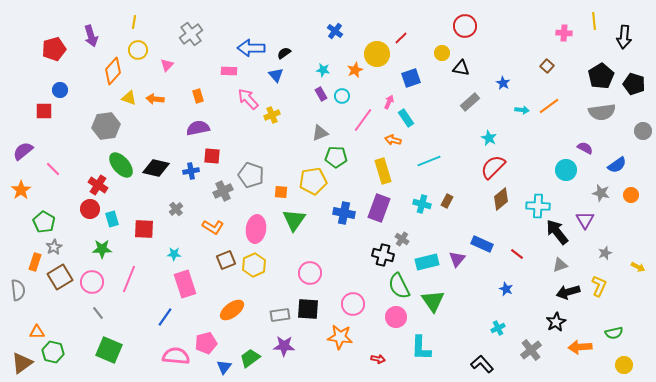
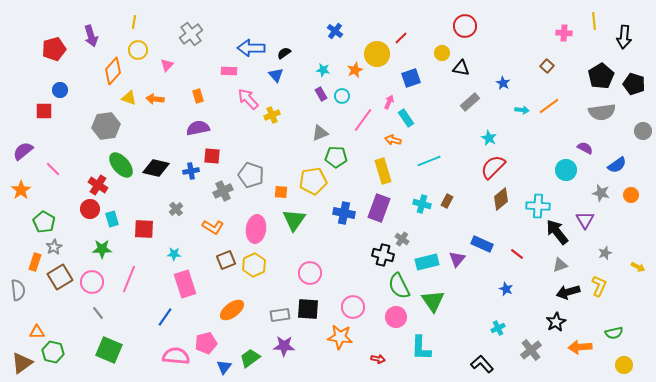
pink circle at (353, 304): moved 3 px down
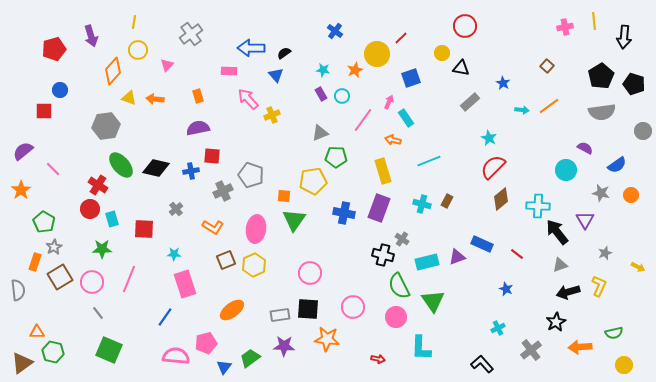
pink cross at (564, 33): moved 1 px right, 6 px up; rotated 14 degrees counterclockwise
orange square at (281, 192): moved 3 px right, 4 px down
purple triangle at (457, 259): moved 2 px up; rotated 30 degrees clockwise
orange star at (340, 337): moved 13 px left, 2 px down
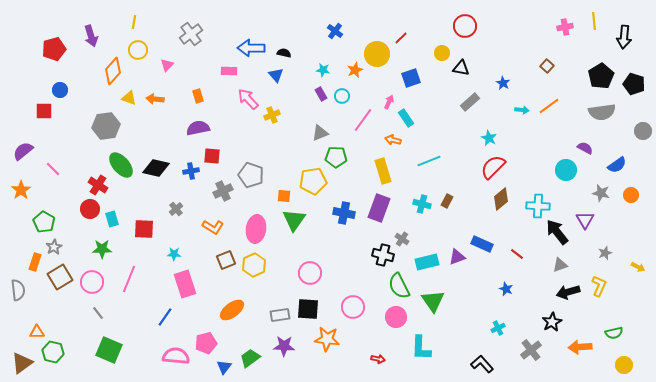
black semicircle at (284, 53): rotated 48 degrees clockwise
black star at (556, 322): moved 4 px left
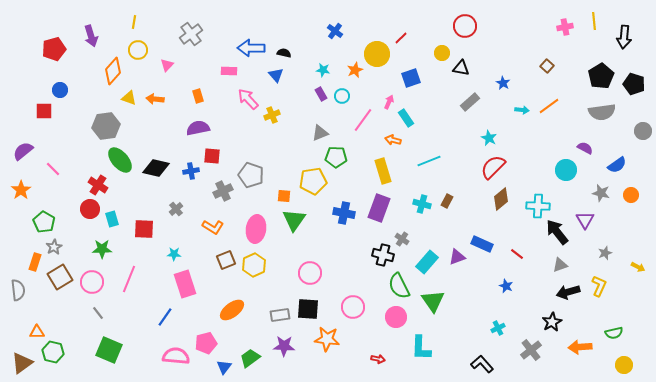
green ellipse at (121, 165): moved 1 px left, 5 px up
cyan rectangle at (427, 262): rotated 35 degrees counterclockwise
blue star at (506, 289): moved 3 px up
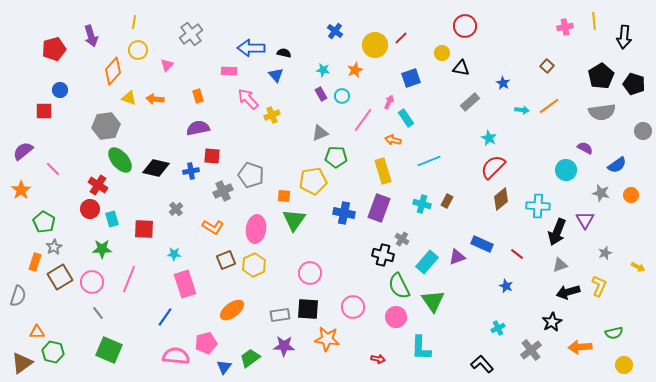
yellow circle at (377, 54): moved 2 px left, 9 px up
black arrow at (557, 232): rotated 120 degrees counterclockwise
gray semicircle at (18, 290): moved 6 px down; rotated 25 degrees clockwise
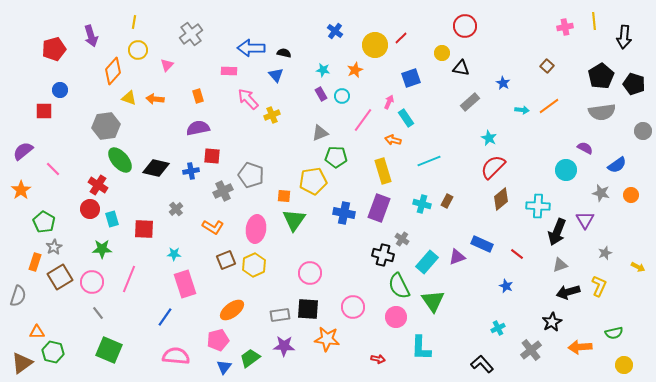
pink pentagon at (206, 343): moved 12 px right, 3 px up
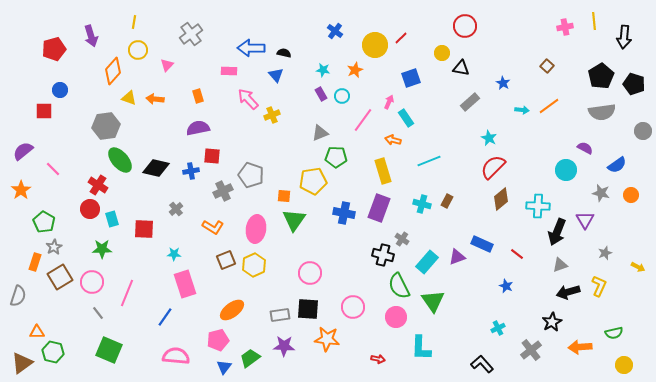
pink line at (129, 279): moved 2 px left, 14 px down
